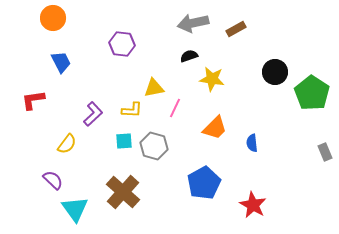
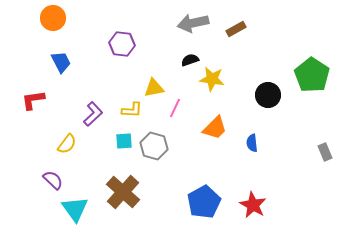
black semicircle: moved 1 px right, 4 px down
black circle: moved 7 px left, 23 px down
green pentagon: moved 18 px up
blue pentagon: moved 19 px down
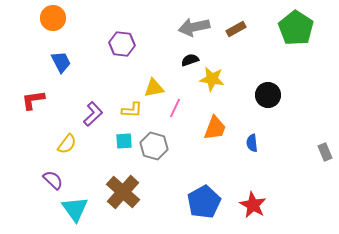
gray arrow: moved 1 px right, 4 px down
green pentagon: moved 16 px left, 47 px up
orange trapezoid: rotated 24 degrees counterclockwise
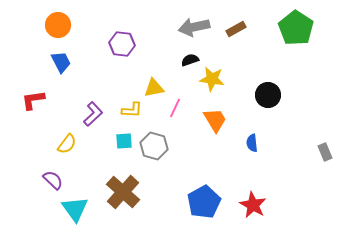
orange circle: moved 5 px right, 7 px down
orange trapezoid: moved 8 px up; rotated 52 degrees counterclockwise
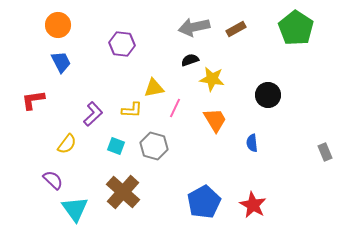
cyan square: moved 8 px left, 5 px down; rotated 24 degrees clockwise
